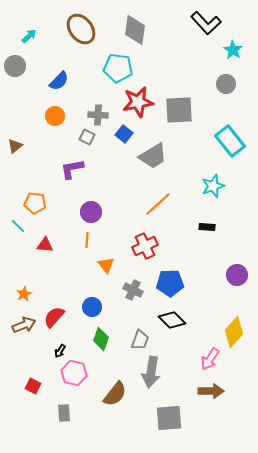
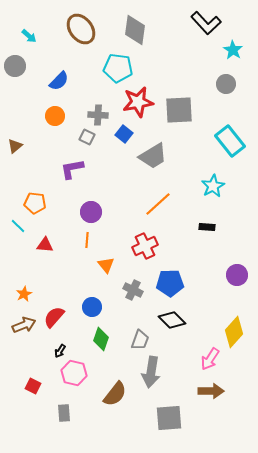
cyan arrow at (29, 36): rotated 84 degrees clockwise
cyan star at (213, 186): rotated 10 degrees counterclockwise
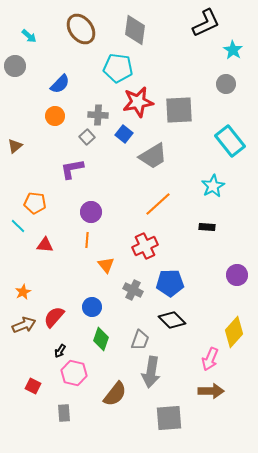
black L-shape at (206, 23): rotated 72 degrees counterclockwise
blue semicircle at (59, 81): moved 1 px right, 3 px down
gray square at (87, 137): rotated 21 degrees clockwise
orange star at (24, 294): moved 1 px left, 2 px up
pink arrow at (210, 359): rotated 10 degrees counterclockwise
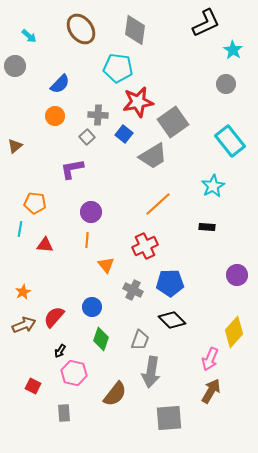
gray square at (179, 110): moved 6 px left, 12 px down; rotated 32 degrees counterclockwise
cyan line at (18, 226): moved 2 px right, 3 px down; rotated 56 degrees clockwise
brown arrow at (211, 391): rotated 60 degrees counterclockwise
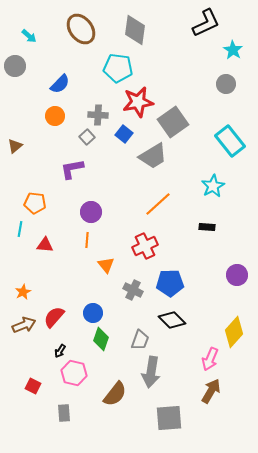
blue circle at (92, 307): moved 1 px right, 6 px down
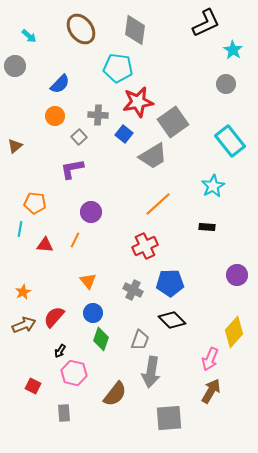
gray square at (87, 137): moved 8 px left
orange line at (87, 240): moved 12 px left; rotated 21 degrees clockwise
orange triangle at (106, 265): moved 18 px left, 16 px down
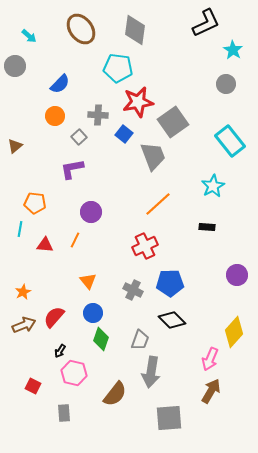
gray trapezoid at (153, 156): rotated 80 degrees counterclockwise
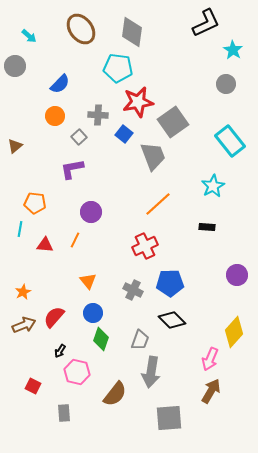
gray diamond at (135, 30): moved 3 px left, 2 px down
pink hexagon at (74, 373): moved 3 px right, 1 px up
